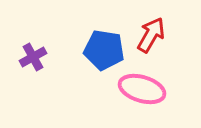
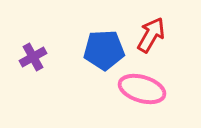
blue pentagon: rotated 12 degrees counterclockwise
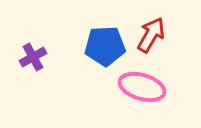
blue pentagon: moved 1 px right, 4 px up
pink ellipse: moved 2 px up
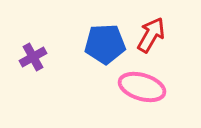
blue pentagon: moved 2 px up
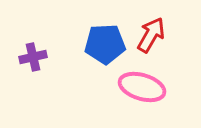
purple cross: rotated 16 degrees clockwise
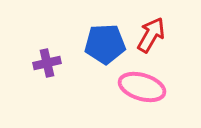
purple cross: moved 14 px right, 6 px down
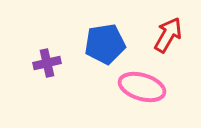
red arrow: moved 17 px right
blue pentagon: rotated 6 degrees counterclockwise
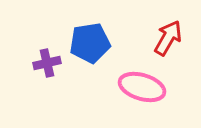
red arrow: moved 3 px down
blue pentagon: moved 15 px left, 1 px up
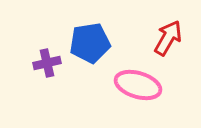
pink ellipse: moved 4 px left, 2 px up
